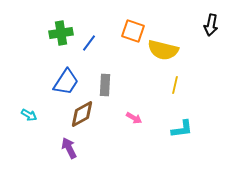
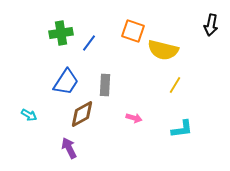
yellow line: rotated 18 degrees clockwise
pink arrow: rotated 14 degrees counterclockwise
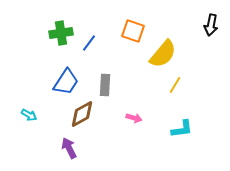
yellow semicircle: moved 4 px down; rotated 64 degrees counterclockwise
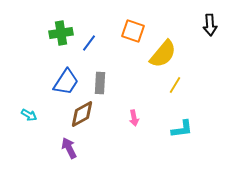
black arrow: moved 1 px left; rotated 15 degrees counterclockwise
gray rectangle: moved 5 px left, 2 px up
pink arrow: rotated 63 degrees clockwise
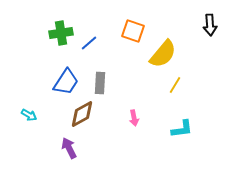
blue line: rotated 12 degrees clockwise
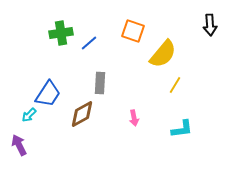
blue trapezoid: moved 18 px left, 12 px down
cyan arrow: rotated 105 degrees clockwise
purple arrow: moved 50 px left, 3 px up
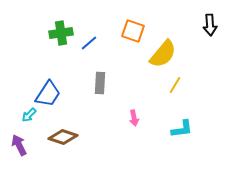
brown diamond: moved 19 px left, 23 px down; rotated 48 degrees clockwise
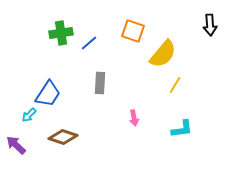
purple arrow: moved 3 px left; rotated 20 degrees counterclockwise
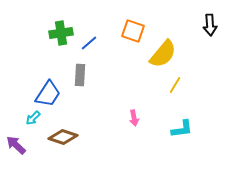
gray rectangle: moved 20 px left, 8 px up
cyan arrow: moved 4 px right, 3 px down
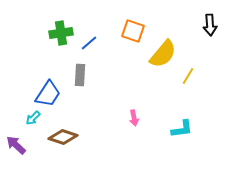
yellow line: moved 13 px right, 9 px up
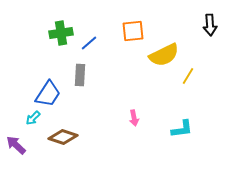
orange square: rotated 25 degrees counterclockwise
yellow semicircle: moved 1 px right, 1 px down; rotated 24 degrees clockwise
